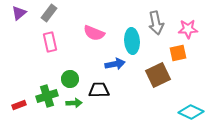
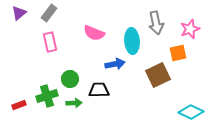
pink star: moved 2 px right; rotated 18 degrees counterclockwise
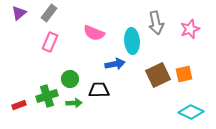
pink rectangle: rotated 36 degrees clockwise
orange square: moved 6 px right, 21 px down
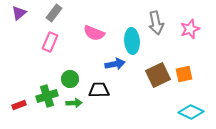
gray rectangle: moved 5 px right
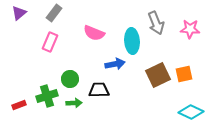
gray arrow: rotated 10 degrees counterclockwise
pink star: rotated 24 degrees clockwise
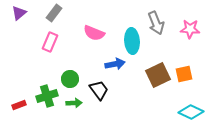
black trapezoid: rotated 55 degrees clockwise
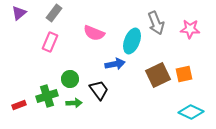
cyan ellipse: rotated 25 degrees clockwise
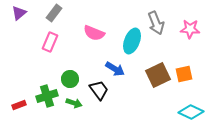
blue arrow: moved 5 px down; rotated 42 degrees clockwise
green arrow: rotated 21 degrees clockwise
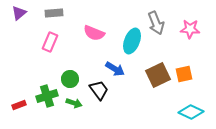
gray rectangle: rotated 48 degrees clockwise
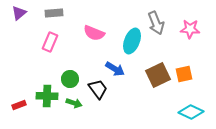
black trapezoid: moved 1 px left, 1 px up
green cross: rotated 20 degrees clockwise
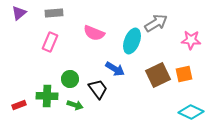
gray arrow: rotated 100 degrees counterclockwise
pink star: moved 1 px right, 11 px down
green arrow: moved 1 px right, 2 px down
